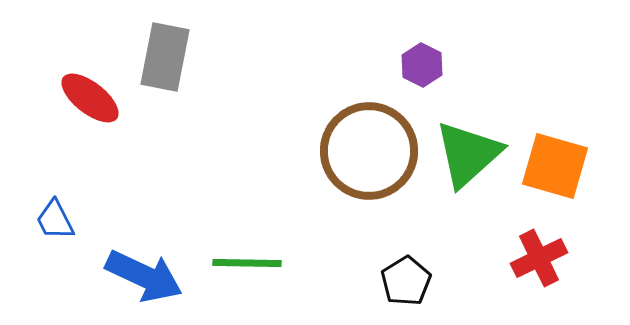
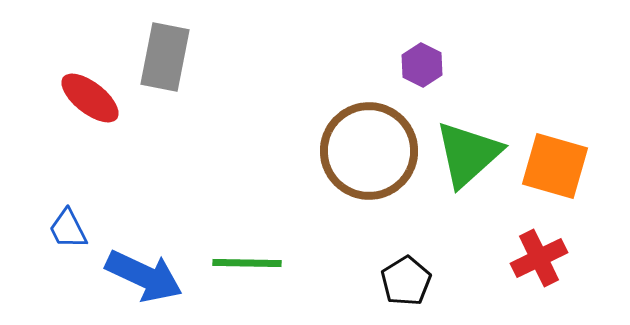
blue trapezoid: moved 13 px right, 9 px down
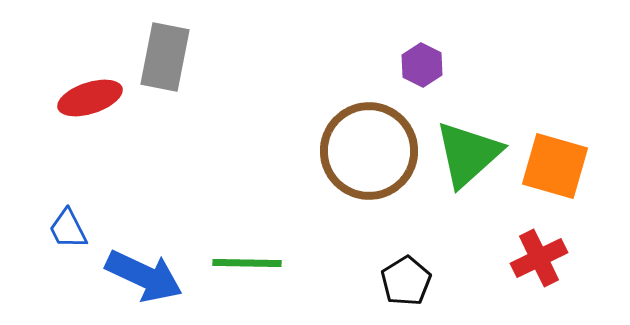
red ellipse: rotated 56 degrees counterclockwise
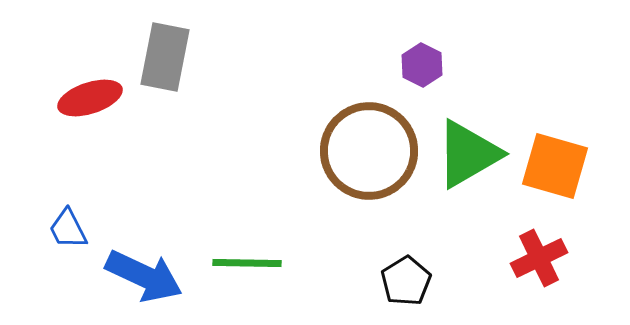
green triangle: rotated 12 degrees clockwise
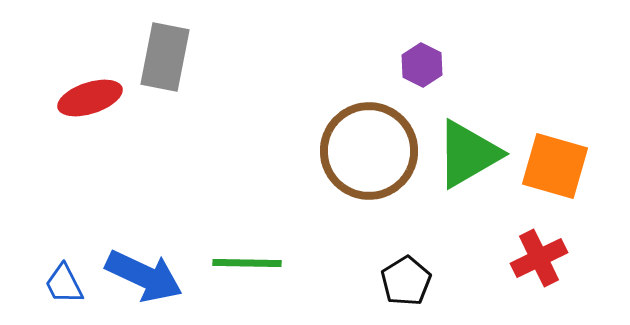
blue trapezoid: moved 4 px left, 55 px down
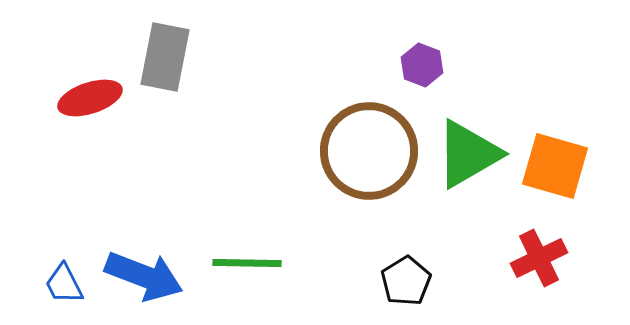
purple hexagon: rotated 6 degrees counterclockwise
blue arrow: rotated 4 degrees counterclockwise
